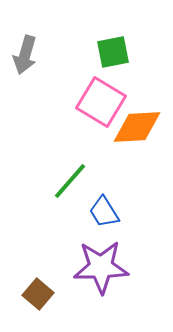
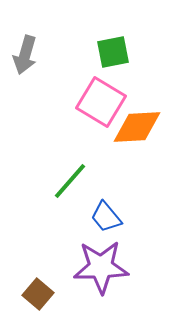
blue trapezoid: moved 2 px right, 5 px down; rotated 8 degrees counterclockwise
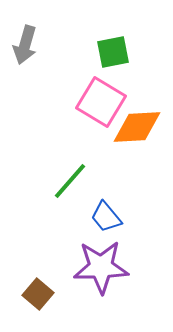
gray arrow: moved 10 px up
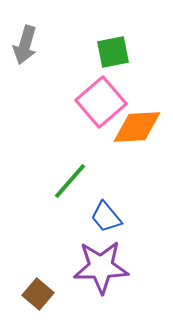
pink square: rotated 18 degrees clockwise
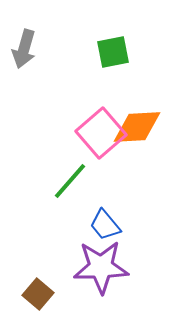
gray arrow: moved 1 px left, 4 px down
pink square: moved 31 px down
blue trapezoid: moved 1 px left, 8 px down
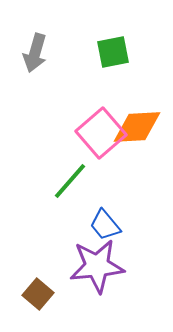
gray arrow: moved 11 px right, 4 px down
purple star: moved 4 px left, 1 px up; rotated 4 degrees counterclockwise
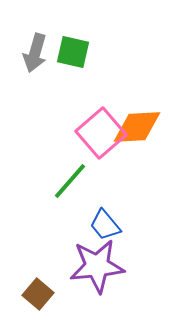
green square: moved 40 px left; rotated 24 degrees clockwise
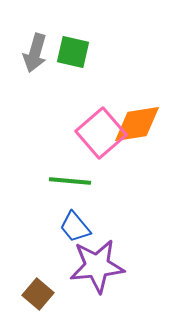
orange diamond: moved 3 px up; rotated 6 degrees counterclockwise
green line: rotated 54 degrees clockwise
blue trapezoid: moved 30 px left, 2 px down
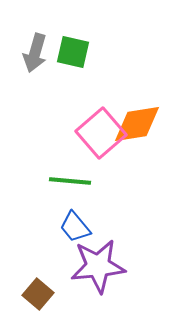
purple star: moved 1 px right
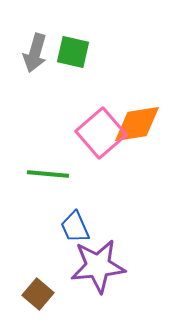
green line: moved 22 px left, 7 px up
blue trapezoid: rotated 16 degrees clockwise
